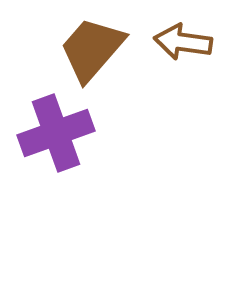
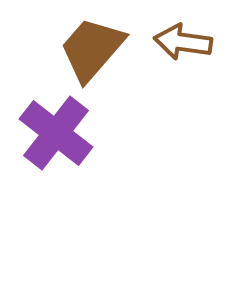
purple cross: rotated 32 degrees counterclockwise
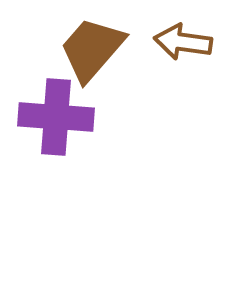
purple cross: moved 16 px up; rotated 34 degrees counterclockwise
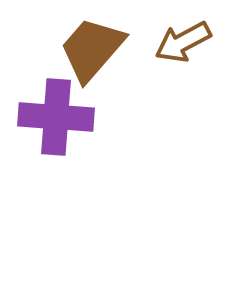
brown arrow: rotated 36 degrees counterclockwise
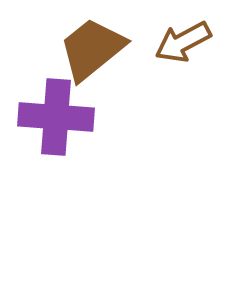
brown trapezoid: rotated 10 degrees clockwise
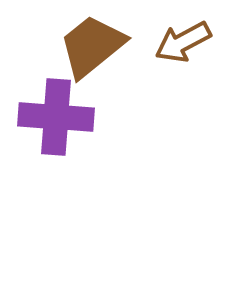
brown trapezoid: moved 3 px up
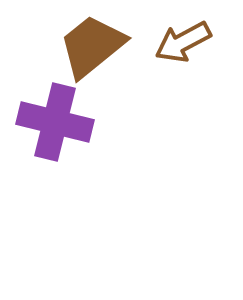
purple cross: moved 1 px left, 5 px down; rotated 10 degrees clockwise
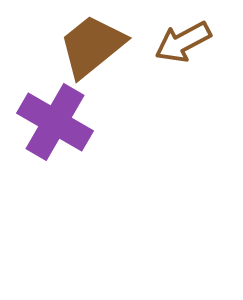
purple cross: rotated 16 degrees clockwise
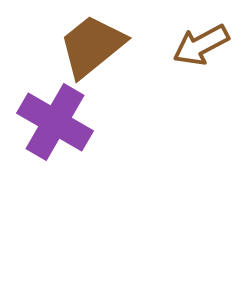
brown arrow: moved 18 px right, 3 px down
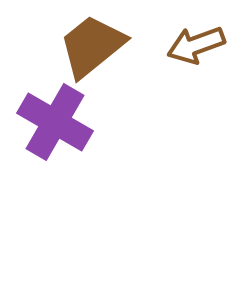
brown arrow: moved 5 px left; rotated 8 degrees clockwise
